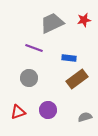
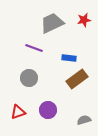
gray semicircle: moved 1 px left, 3 px down
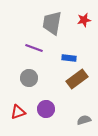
gray trapezoid: rotated 55 degrees counterclockwise
purple circle: moved 2 px left, 1 px up
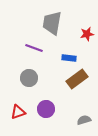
red star: moved 3 px right, 14 px down
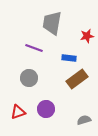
red star: moved 2 px down
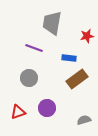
purple circle: moved 1 px right, 1 px up
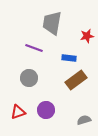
brown rectangle: moved 1 px left, 1 px down
purple circle: moved 1 px left, 2 px down
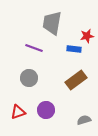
blue rectangle: moved 5 px right, 9 px up
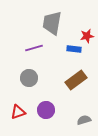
purple line: rotated 36 degrees counterclockwise
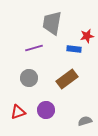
brown rectangle: moved 9 px left, 1 px up
gray semicircle: moved 1 px right, 1 px down
